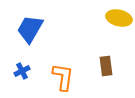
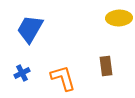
yellow ellipse: rotated 15 degrees counterclockwise
blue cross: moved 2 px down
orange L-shape: moved 1 px down; rotated 24 degrees counterclockwise
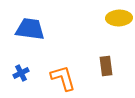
blue trapezoid: rotated 68 degrees clockwise
blue cross: moved 1 px left
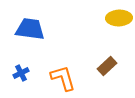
brown rectangle: moved 1 px right; rotated 54 degrees clockwise
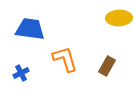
brown rectangle: rotated 18 degrees counterclockwise
orange L-shape: moved 2 px right, 19 px up
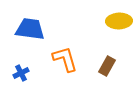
yellow ellipse: moved 3 px down
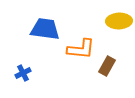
blue trapezoid: moved 15 px right
orange L-shape: moved 16 px right, 10 px up; rotated 112 degrees clockwise
blue cross: moved 2 px right
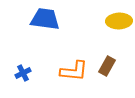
blue trapezoid: moved 10 px up
orange L-shape: moved 7 px left, 22 px down
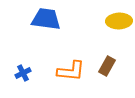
blue trapezoid: moved 1 px right
orange L-shape: moved 3 px left
